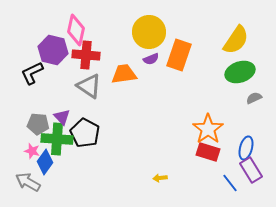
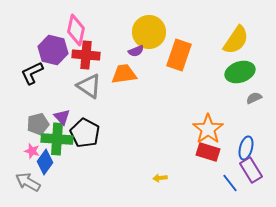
purple semicircle: moved 15 px left, 8 px up
gray pentagon: rotated 20 degrees counterclockwise
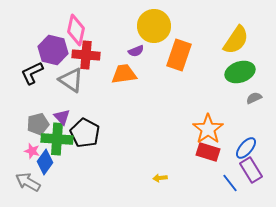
yellow circle: moved 5 px right, 6 px up
gray triangle: moved 18 px left, 6 px up
blue ellipse: rotated 25 degrees clockwise
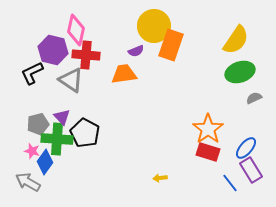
orange rectangle: moved 8 px left, 10 px up
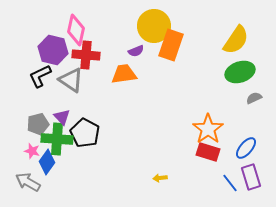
black L-shape: moved 8 px right, 3 px down
blue diamond: moved 2 px right
purple rectangle: moved 7 px down; rotated 15 degrees clockwise
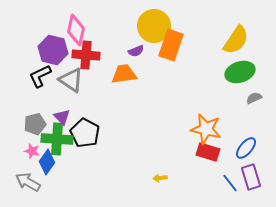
gray pentagon: moved 3 px left
orange star: moved 2 px left; rotated 24 degrees counterclockwise
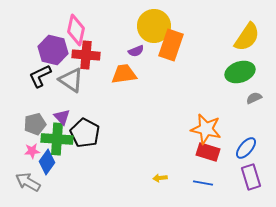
yellow semicircle: moved 11 px right, 3 px up
pink star: rotated 21 degrees counterclockwise
blue line: moved 27 px left; rotated 42 degrees counterclockwise
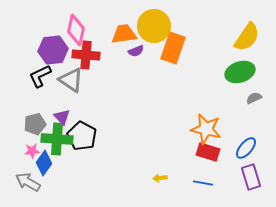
orange rectangle: moved 2 px right, 3 px down
purple hexagon: rotated 20 degrees counterclockwise
orange trapezoid: moved 40 px up
black pentagon: moved 3 px left, 3 px down
blue diamond: moved 3 px left, 1 px down
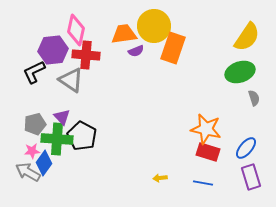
black L-shape: moved 6 px left, 4 px up
gray semicircle: rotated 98 degrees clockwise
gray arrow: moved 10 px up
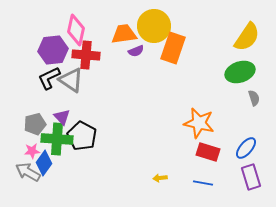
black L-shape: moved 15 px right, 6 px down
orange star: moved 7 px left, 6 px up
